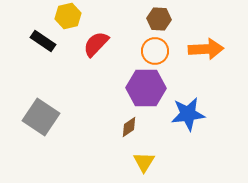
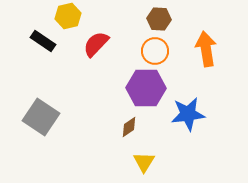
orange arrow: rotated 96 degrees counterclockwise
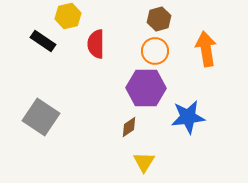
brown hexagon: rotated 20 degrees counterclockwise
red semicircle: rotated 44 degrees counterclockwise
blue star: moved 3 px down
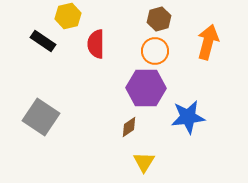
orange arrow: moved 2 px right, 7 px up; rotated 24 degrees clockwise
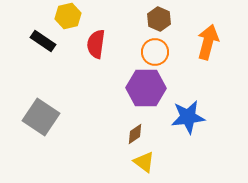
brown hexagon: rotated 20 degrees counterclockwise
red semicircle: rotated 8 degrees clockwise
orange circle: moved 1 px down
brown diamond: moved 6 px right, 7 px down
yellow triangle: rotated 25 degrees counterclockwise
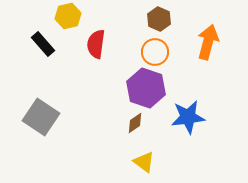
black rectangle: moved 3 px down; rotated 15 degrees clockwise
purple hexagon: rotated 18 degrees clockwise
brown diamond: moved 11 px up
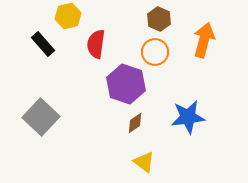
orange arrow: moved 4 px left, 2 px up
purple hexagon: moved 20 px left, 4 px up
gray square: rotated 9 degrees clockwise
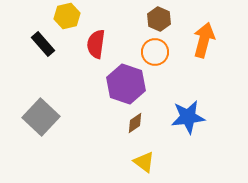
yellow hexagon: moved 1 px left
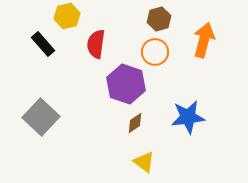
brown hexagon: rotated 20 degrees clockwise
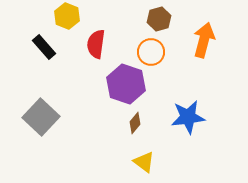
yellow hexagon: rotated 25 degrees counterclockwise
black rectangle: moved 1 px right, 3 px down
orange circle: moved 4 px left
brown diamond: rotated 15 degrees counterclockwise
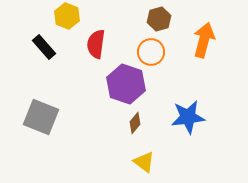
gray square: rotated 21 degrees counterclockwise
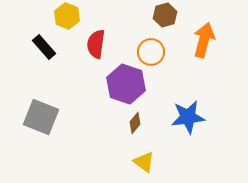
brown hexagon: moved 6 px right, 4 px up
